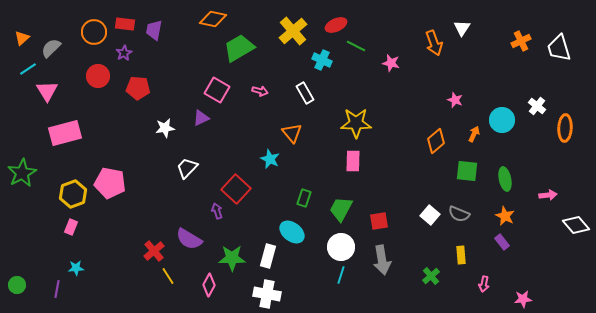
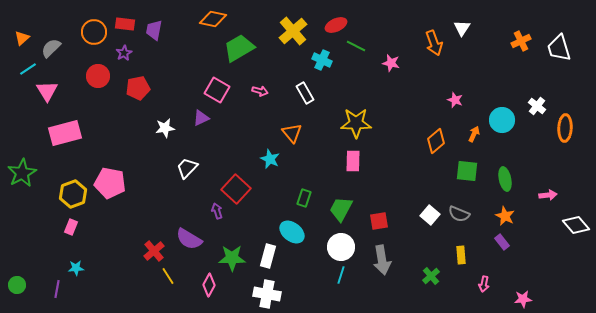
red pentagon at (138, 88): rotated 15 degrees counterclockwise
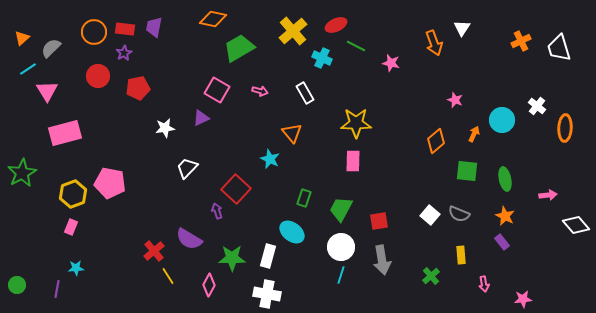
red rectangle at (125, 24): moved 5 px down
purple trapezoid at (154, 30): moved 3 px up
cyan cross at (322, 60): moved 2 px up
pink arrow at (484, 284): rotated 21 degrees counterclockwise
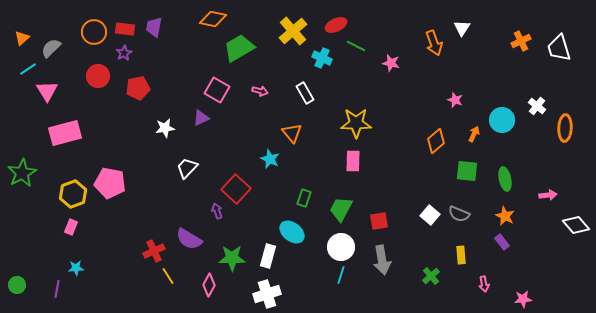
red cross at (154, 251): rotated 15 degrees clockwise
white cross at (267, 294): rotated 28 degrees counterclockwise
